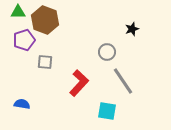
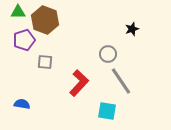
gray circle: moved 1 px right, 2 px down
gray line: moved 2 px left
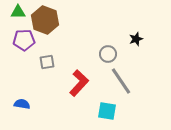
black star: moved 4 px right, 10 px down
purple pentagon: rotated 15 degrees clockwise
gray square: moved 2 px right; rotated 14 degrees counterclockwise
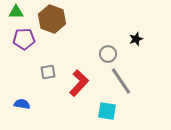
green triangle: moved 2 px left
brown hexagon: moved 7 px right, 1 px up
purple pentagon: moved 1 px up
gray square: moved 1 px right, 10 px down
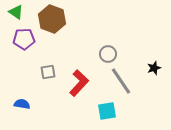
green triangle: rotated 35 degrees clockwise
black star: moved 18 px right, 29 px down
cyan square: rotated 18 degrees counterclockwise
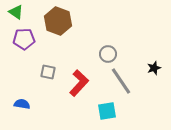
brown hexagon: moved 6 px right, 2 px down
gray square: rotated 21 degrees clockwise
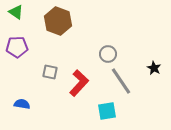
purple pentagon: moved 7 px left, 8 px down
black star: rotated 24 degrees counterclockwise
gray square: moved 2 px right
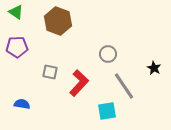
gray line: moved 3 px right, 5 px down
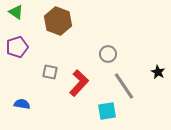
purple pentagon: rotated 15 degrees counterclockwise
black star: moved 4 px right, 4 px down
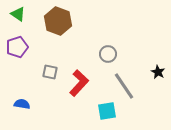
green triangle: moved 2 px right, 2 px down
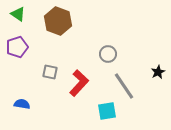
black star: rotated 16 degrees clockwise
